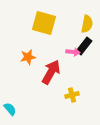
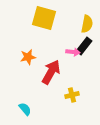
yellow square: moved 5 px up
cyan semicircle: moved 15 px right
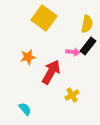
yellow square: rotated 20 degrees clockwise
black rectangle: moved 4 px right
yellow cross: rotated 16 degrees counterclockwise
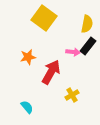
cyan semicircle: moved 2 px right, 2 px up
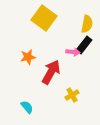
black rectangle: moved 4 px left, 1 px up
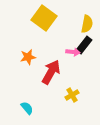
cyan semicircle: moved 1 px down
